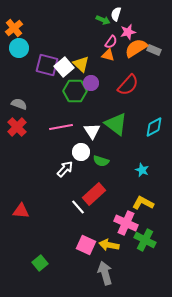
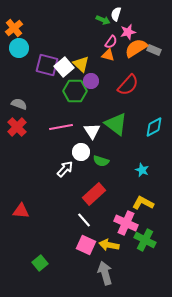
purple circle: moved 2 px up
white line: moved 6 px right, 13 px down
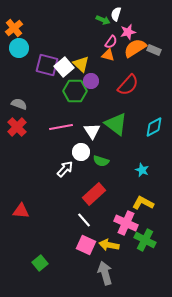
orange semicircle: moved 1 px left
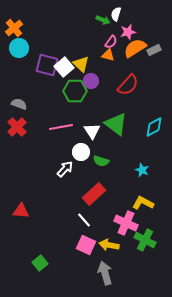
gray rectangle: rotated 48 degrees counterclockwise
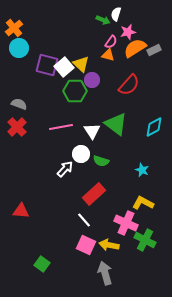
purple circle: moved 1 px right, 1 px up
red semicircle: moved 1 px right
white circle: moved 2 px down
green square: moved 2 px right, 1 px down; rotated 14 degrees counterclockwise
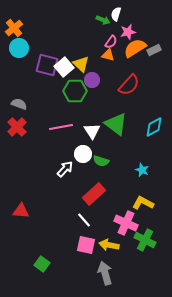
white circle: moved 2 px right
pink square: rotated 12 degrees counterclockwise
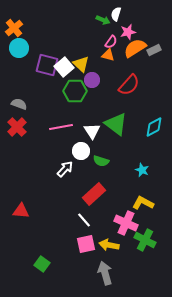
white circle: moved 2 px left, 3 px up
pink square: moved 1 px up; rotated 24 degrees counterclockwise
